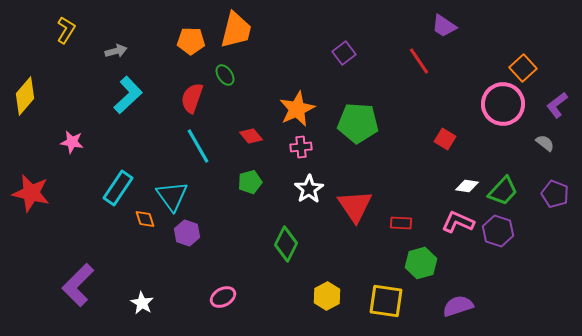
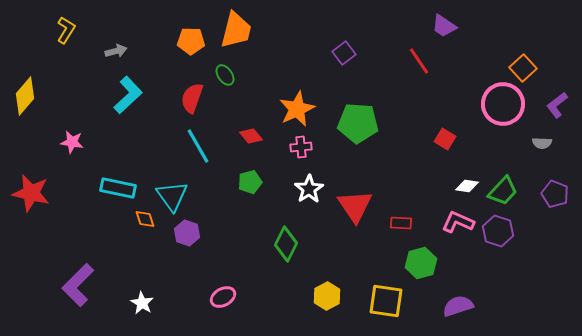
gray semicircle at (545, 143): moved 3 px left; rotated 144 degrees clockwise
cyan rectangle at (118, 188): rotated 68 degrees clockwise
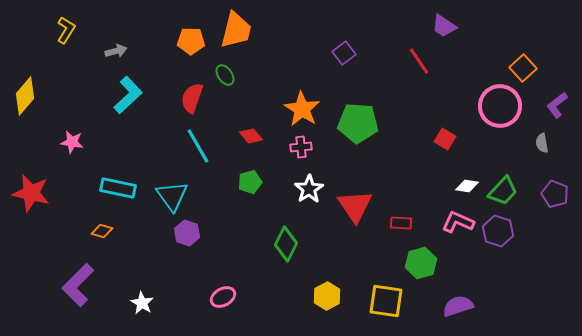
pink circle at (503, 104): moved 3 px left, 2 px down
orange star at (297, 109): moved 5 px right; rotated 15 degrees counterclockwise
gray semicircle at (542, 143): rotated 78 degrees clockwise
orange diamond at (145, 219): moved 43 px left, 12 px down; rotated 55 degrees counterclockwise
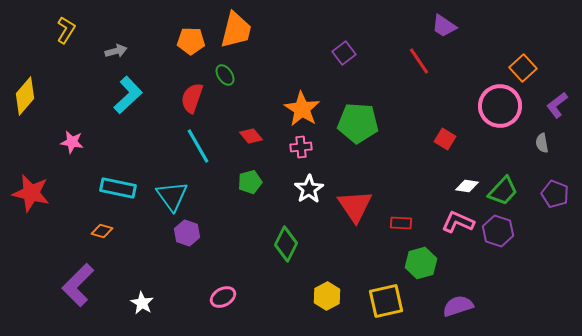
yellow square at (386, 301): rotated 21 degrees counterclockwise
